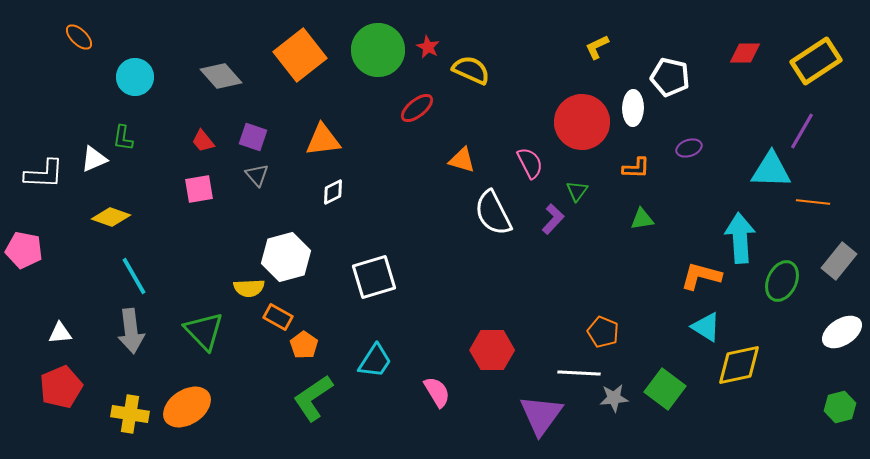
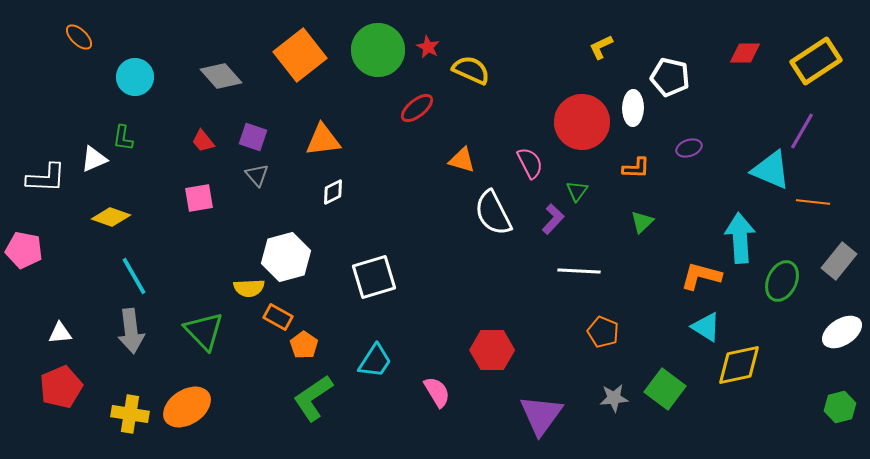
yellow L-shape at (597, 47): moved 4 px right
cyan triangle at (771, 170): rotated 21 degrees clockwise
white L-shape at (44, 174): moved 2 px right, 4 px down
pink square at (199, 189): moved 9 px down
green triangle at (642, 219): moved 3 px down; rotated 35 degrees counterclockwise
white line at (579, 373): moved 102 px up
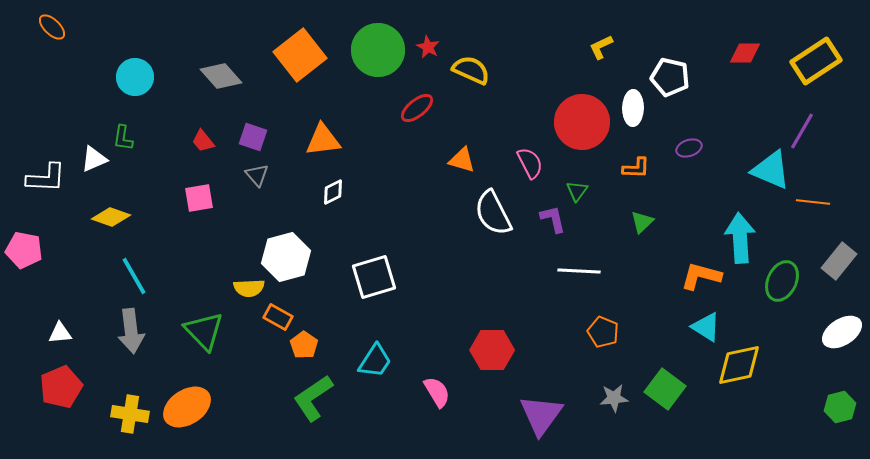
orange ellipse at (79, 37): moved 27 px left, 10 px up
purple L-shape at (553, 219): rotated 56 degrees counterclockwise
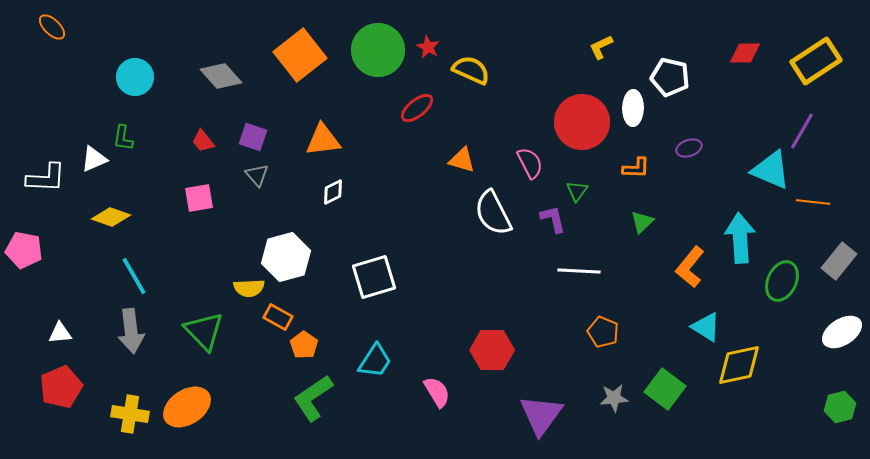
orange L-shape at (701, 276): moved 11 px left, 9 px up; rotated 66 degrees counterclockwise
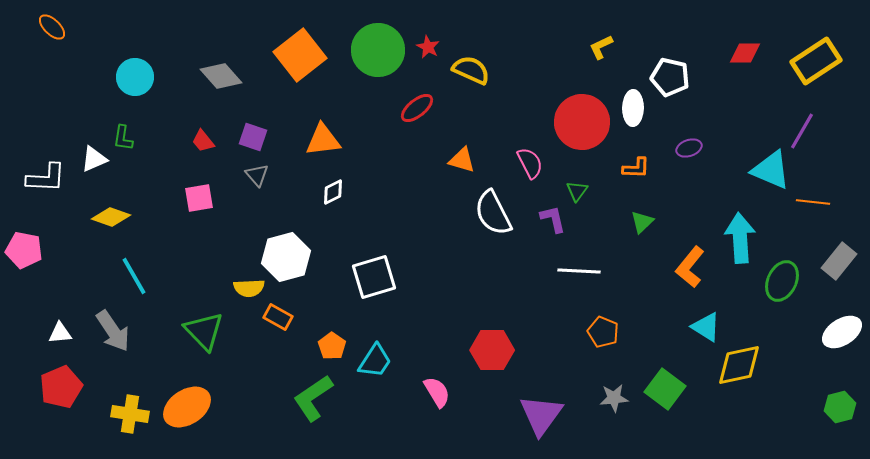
gray arrow at (131, 331): moved 18 px left; rotated 27 degrees counterclockwise
orange pentagon at (304, 345): moved 28 px right, 1 px down
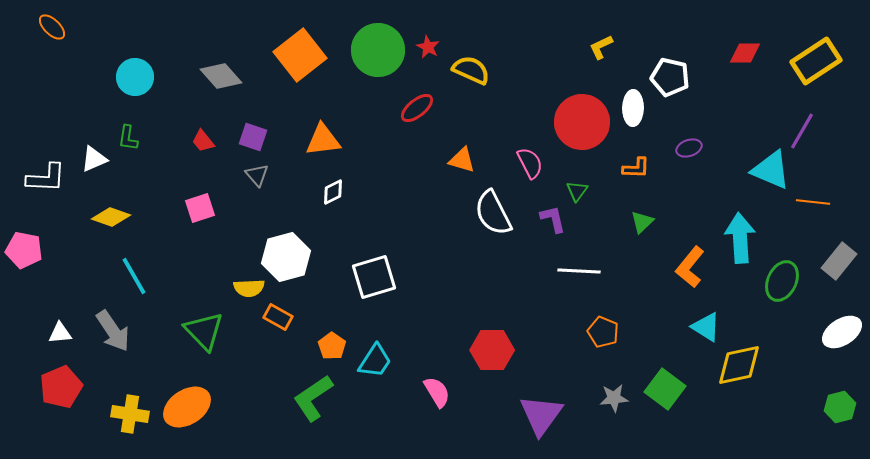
green L-shape at (123, 138): moved 5 px right
pink square at (199, 198): moved 1 px right, 10 px down; rotated 8 degrees counterclockwise
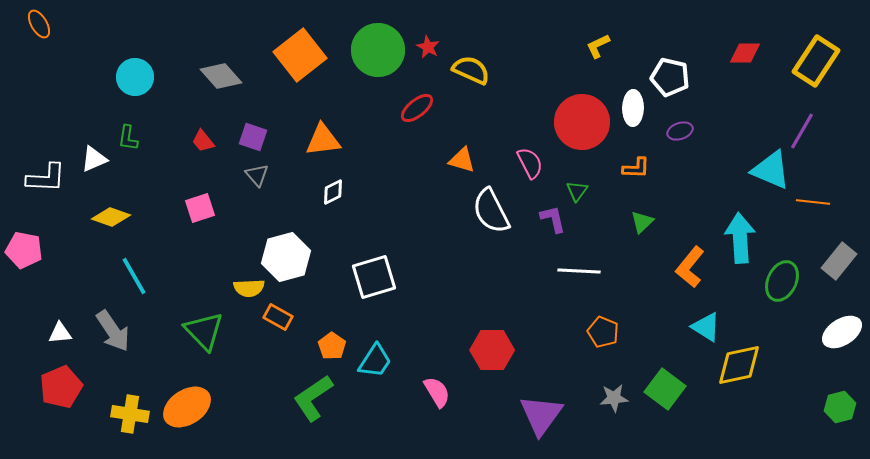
orange ellipse at (52, 27): moved 13 px left, 3 px up; rotated 16 degrees clockwise
yellow L-shape at (601, 47): moved 3 px left, 1 px up
yellow rectangle at (816, 61): rotated 24 degrees counterclockwise
purple ellipse at (689, 148): moved 9 px left, 17 px up
white semicircle at (493, 213): moved 2 px left, 2 px up
